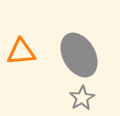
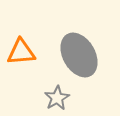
gray star: moved 25 px left
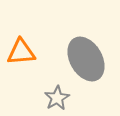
gray ellipse: moved 7 px right, 4 px down
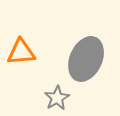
gray ellipse: rotated 54 degrees clockwise
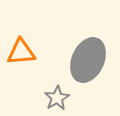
gray ellipse: moved 2 px right, 1 px down
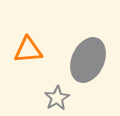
orange triangle: moved 7 px right, 2 px up
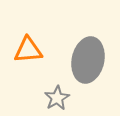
gray ellipse: rotated 12 degrees counterclockwise
